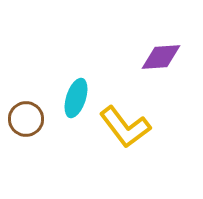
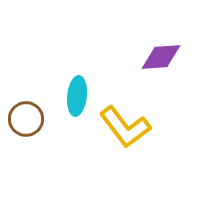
cyan ellipse: moved 1 px right, 2 px up; rotated 12 degrees counterclockwise
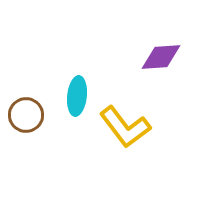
brown circle: moved 4 px up
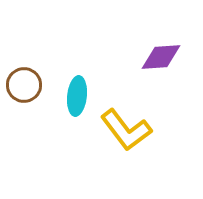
brown circle: moved 2 px left, 30 px up
yellow L-shape: moved 1 px right, 3 px down
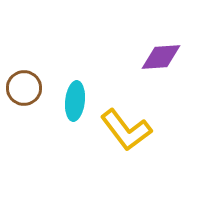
brown circle: moved 3 px down
cyan ellipse: moved 2 px left, 5 px down
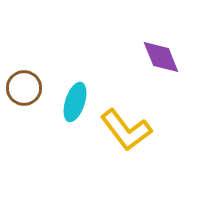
purple diamond: rotated 72 degrees clockwise
cyan ellipse: moved 1 px down; rotated 12 degrees clockwise
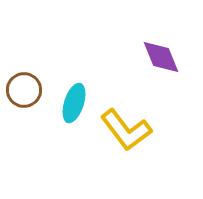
brown circle: moved 2 px down
cyan ellipse: moved 1 px left, 1 px down
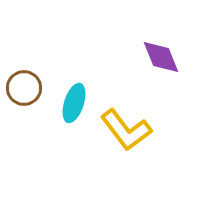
brown circle: moved 2 px up
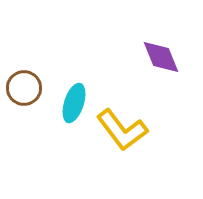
yellow L-shape: moved 4 px left
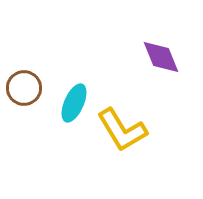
cyan ellipse: rotated 6 degrees clockwise
yellow L-shape: rotated 6 degrees clockwise
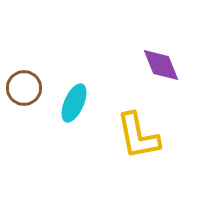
purple diamond: moved 8 px down
yellow L-shape: moved 16 px right, 6 px down; rotated 20 degrees clockwise
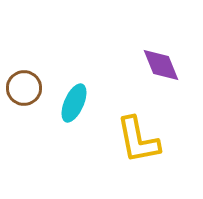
yellow L-shape: moved 4 px down
